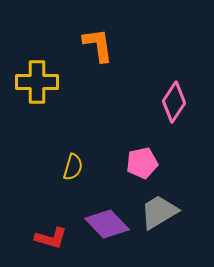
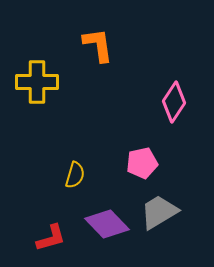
yellow semicircle: moved 2 px right, 8 px down
red L-shape: rotated 32 degrees counterclockwise
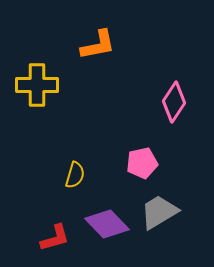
orange L-shape: rotated 87 degrees clockwise
yellow cross: moved 3 px down
red L-shape: moved 4 px right
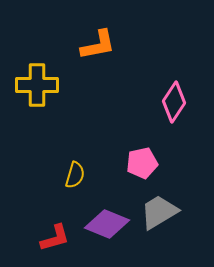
purple diamond: rotated 24 degrees counterclockwise
